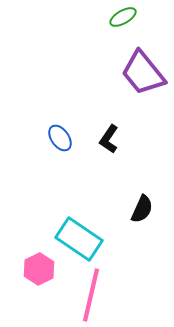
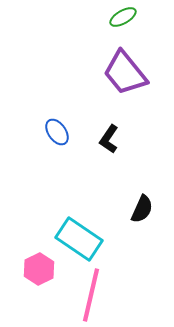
purple trapezoid: moved 18 px left
blue ellipse: moved 3 px left, 6 px up
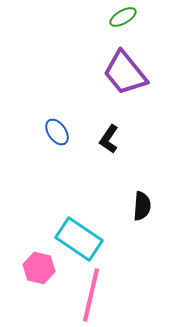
black semicircle: moved 3 px up; rotated 20 degrees counterclockwise
pink hexagon: moved 1 px up; rotated 20 degrees counterclockwise
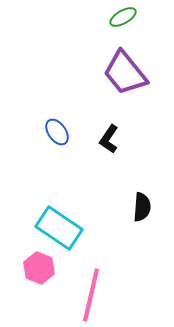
black semicircle: moved 1 px down
cyan rectangle: moved 20 px left, 11 px up
pink hexagon: rotated 8 degrees clockwise
